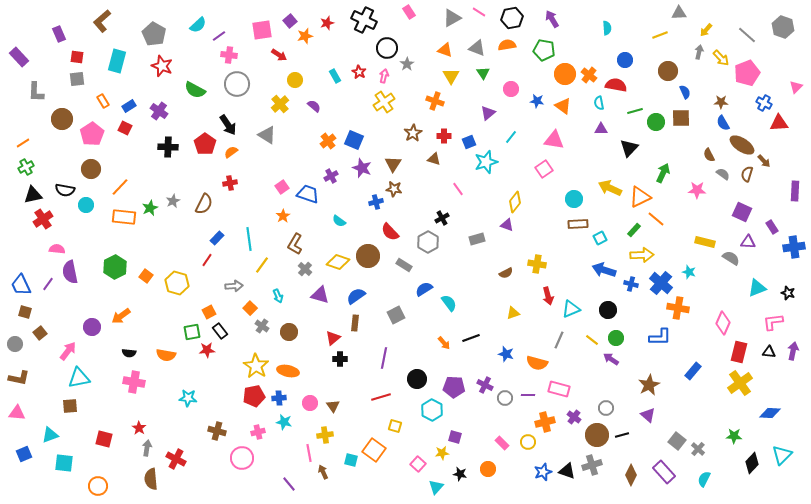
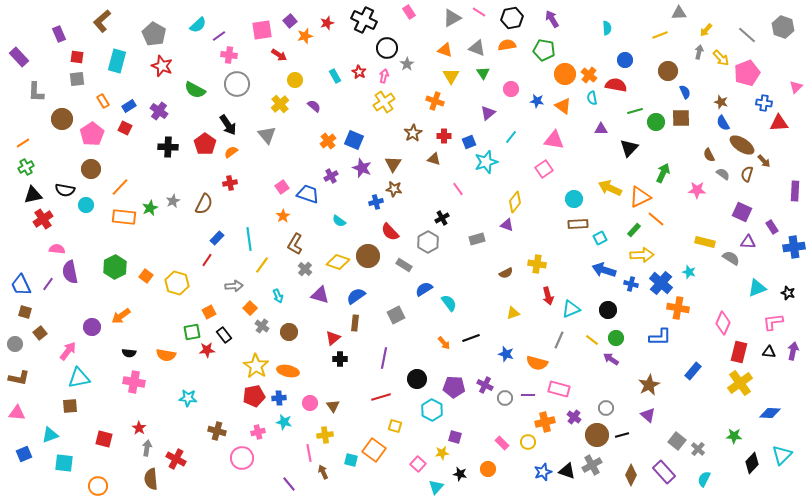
brown star at (721, 102): rotated 16 degrees clockwise
cyan semicircle at (599, 103): moved 7 px left, 5 px up
blue cross at (764, 103): rotated 21 degrees counterclockwise
gray triangle at (267, 135): rotated 18 degrees clockwise
black rectangle at (220, 331): moved 4 px right, 4 px down
gray cross at (592, 465): rotated 12 degrees counterclockwise
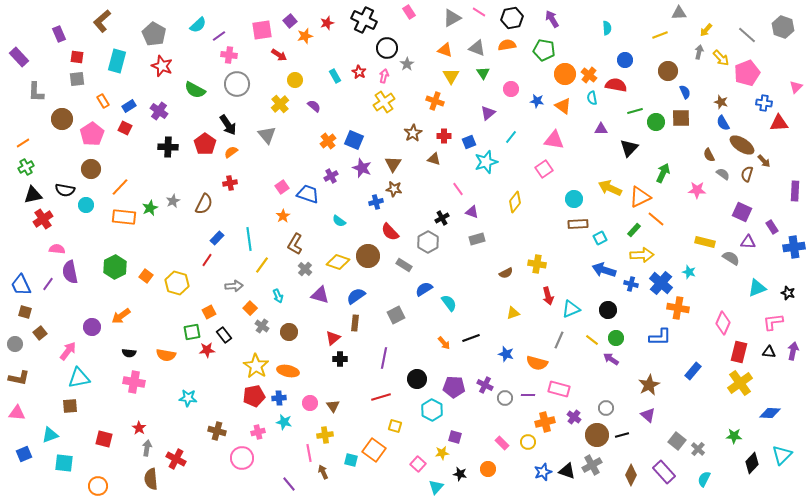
purple triangle at (507, 225): moved 35 px left, 13 px up
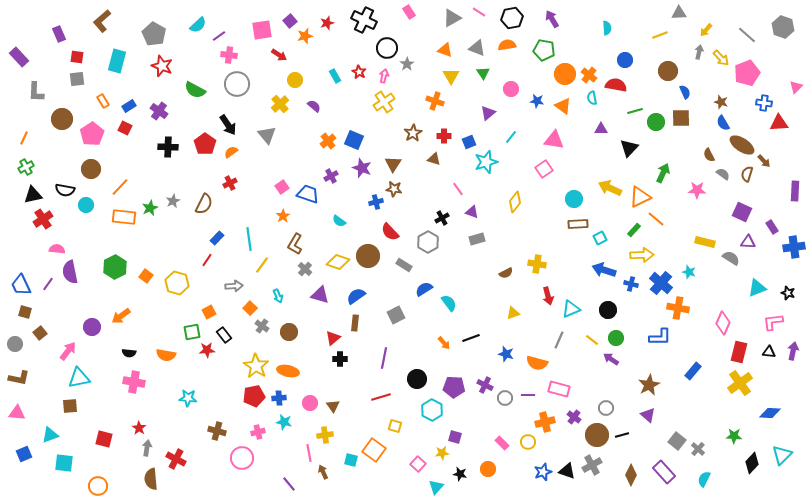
orange line at (23, 143): moved 1 px right, 5 px up; rotated 32 degrees counterclockwise
red cross at (230, 183): rotated 16 degrees counterclockwise
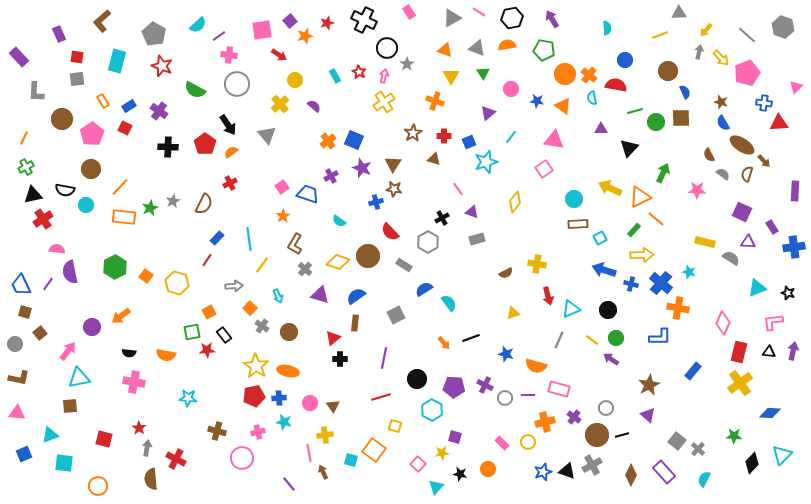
orange semicircle at (537, 363): moved 1 px left, 3 px down
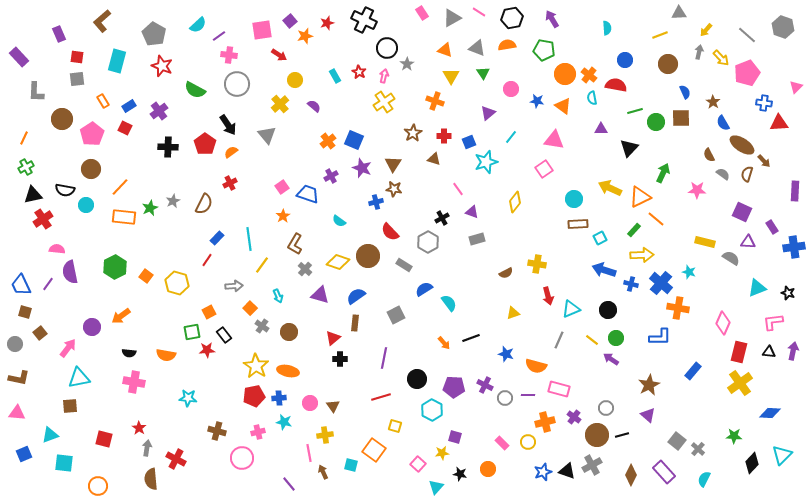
pink rectangle at (409, 12): moved 13 px right, 1 px down
brown circle at (668, 71): moved 7 px up
brown star at (721, 102): moved 8 px left; rotated 16 degrees clockwise
purple cross at (159, 111): rotated 18 degrees clockwise
pink arrow at (68, 351): moved 3 px up
cyan square at (351, 460): moved 5 px down
